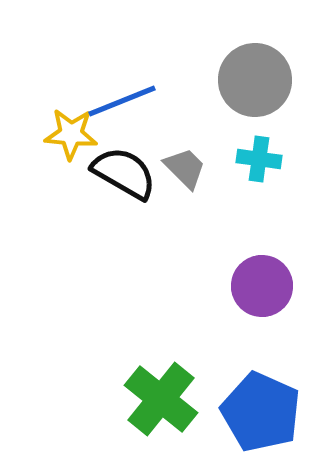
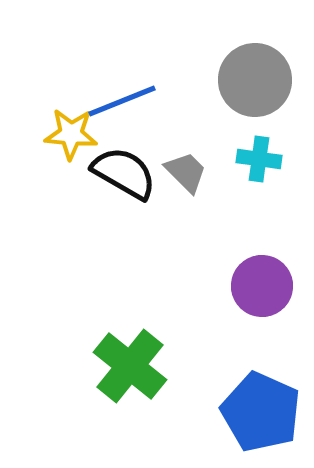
gray trapezoid: moved 1 px right, 4 px down
green cross: moved 31 px left, 33 px up
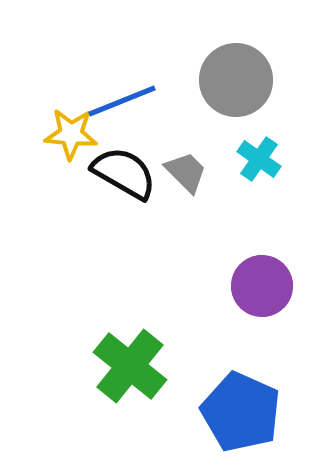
gray circle: moved 19 px left
cyan cross: rotated 27 degrees clockwise
blue pentagon: moved 20 px left
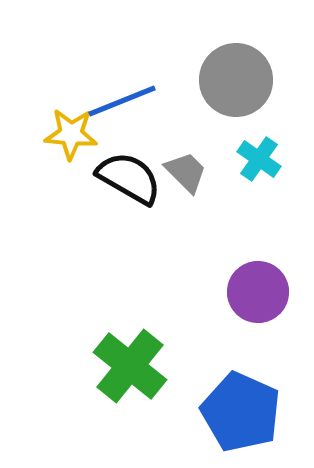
black semicircle: moved 5 px right, 5 px down
purple circle: moved 4 px left, 6 px down
